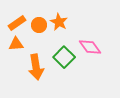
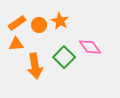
orange star: moved 1 px right, 1 px up
orange arrow: moved 1 px left, 1 px up
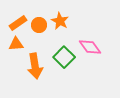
orange rectangle: moved 1 px right
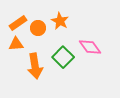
orange circle: moved 1 px left, 3 px down
green square: moved 1 px left
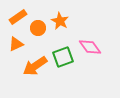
orange rectangle: moved 6 px up
orange triangle: rotated 21 degrees counterclockwise
green square: rotated 25 degrees clockwise
orange arrow: rotated 65 degrees clockwise
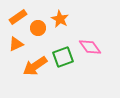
orange star: moved 2 px up
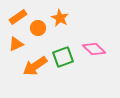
orange star: moved 1 px up
pink diamond: moved 4 px right, 2 px down; rotated 10 degrees counterclockwise
